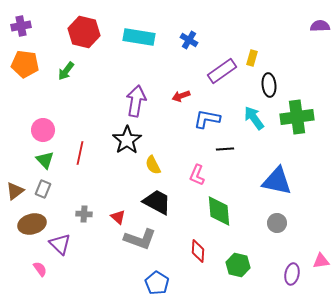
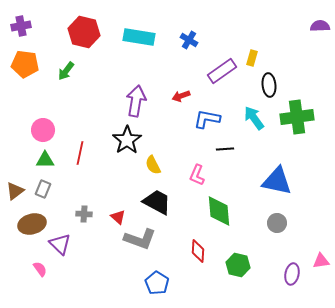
green triangle: rotated 48 degrees counterclockwise
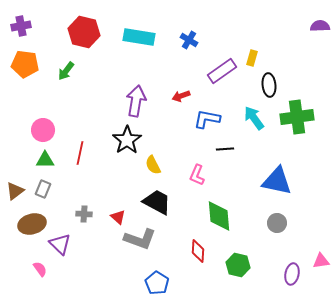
green diamond: moved 5 px down
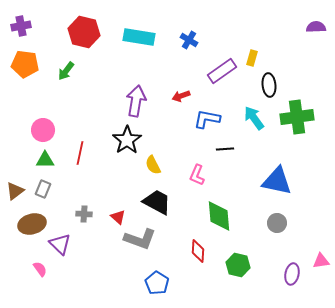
purple semicircle: moved 4 px left, 1 px down
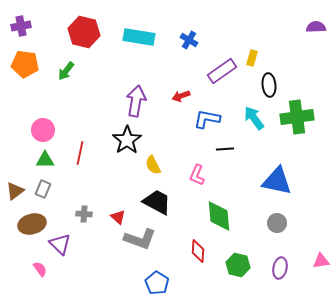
purple ellipse: moved 12 px left, 6 px up
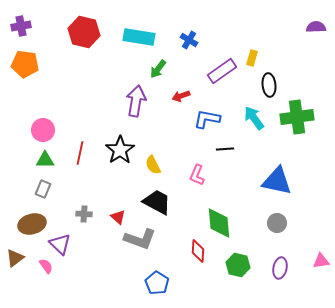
green arrow: moved 92 px right, 2 px up
black star: moved 7 px left, 10 px down
brown triangle: moved 67 px down
green diamond: moved 7 px down
pink semicircle: moved 6 px right, 3 px up
